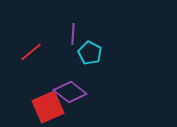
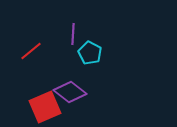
red line: moved 1 px up
red square: moved 3 px left
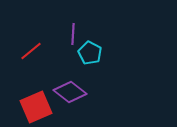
red square: moved 9 px left
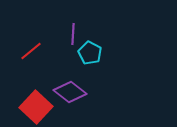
red square: rotated 24 degrees counterclockwise
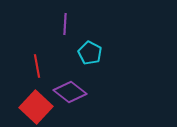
purple line: moved 8 px left, 10 px up
red line: moved 6 px right, 15 px down; rotated 60 degrees counterclockwise
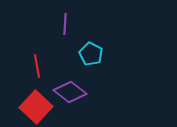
cyan pentagon: moved 1 px right, 1 px down
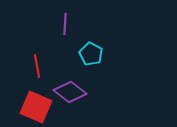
red square: rotated 20 degrees counterclockwise
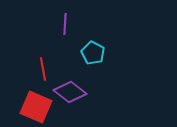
cyan pentagon: moved 2 px right, 1 px up
red line: moved 6 px right, 3 px down
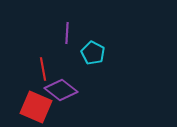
purple line: moved 2 px right, 9 px down
purple diamond: moved 9 px left, 2 px up
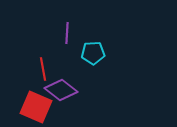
cyan pentagon: rotated 30 degrees counterclockwise
